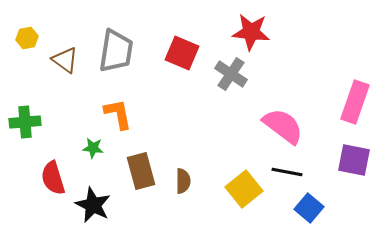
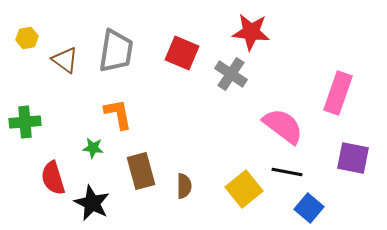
pink rectangle: moved 17 px left, 9 px up
purple square: moved 1 px left, 2 px up
brown semicircle: moved 1 px right, 5 px down
black star: moved 1 px left, 2 px up
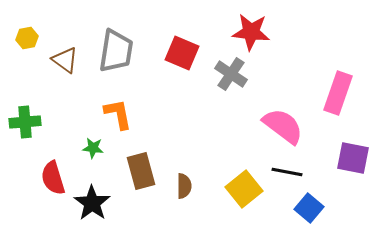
black star: rotated 9 degrees clockwise
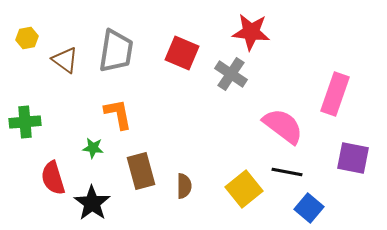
pink rectangle: moved 3 px left, 1 px down
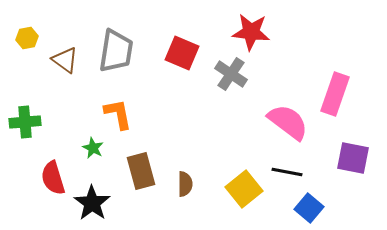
pink semicircle: moved 5 px right, 4 px up
green star: rotated 20 degrees clockwise
brown semicircle: moved 1 px right, 2 px up
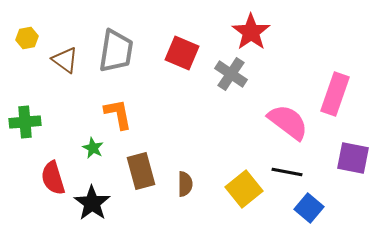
red star: rotated 30 degrees clockwise
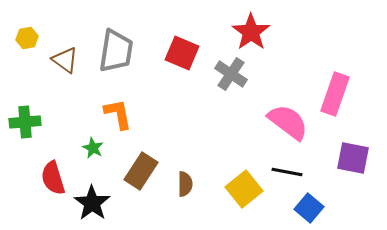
brown rectangle: rotated 48 degrees clockwise
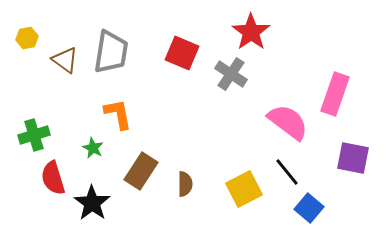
gray trapezoid: moved 5 px left, 1 px down
green cross: moved 9 px right, 13 px down; rotated 12 degrees counterclockwise
black line: rotated 40 degrees clockwise
yellow square: rotated 12 degrees clockwise
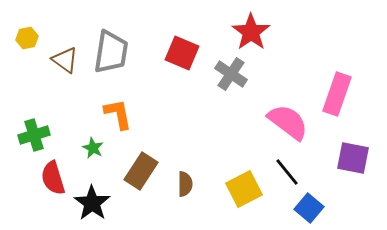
pink rectangle: moved 2 px right
